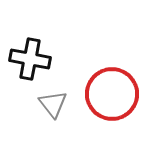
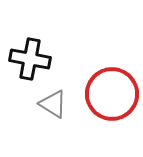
gray triangle: rotated 20 degrees counterclockwise
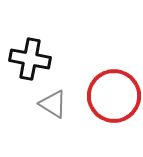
red circle: moved 2 px right, 2 px down
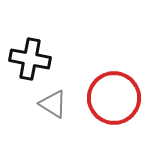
red circle: moved 2 px down
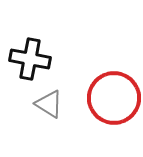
gray triangle: moved 4 px left
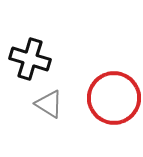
black cross: rotated 6 degrees clockwise
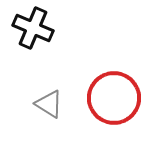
black cross: moved 3 px right, 31 px up; rotated 6 degrees clockwise
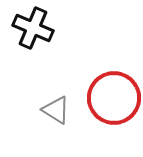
gray triangle: moved 7 px right, 6 px down
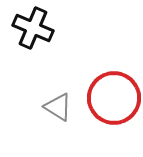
gray triangle: moved 2 px right, 3 px up
